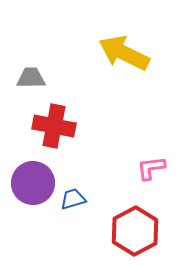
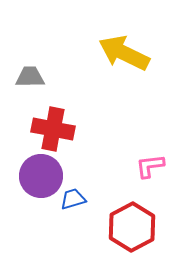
gray trapezoid: moved 1 px left, 1 px up
red cross: moved 1 px left, 3 px down
pink L-shape: moved 1 px left, 2 px up
purple circle: moved 8 px right, 7 px up
red hexagon: moved 3 px left, 4 px up
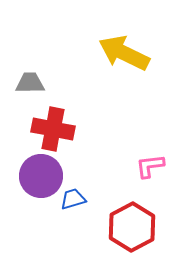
gray trapezoid: moved 6 px down
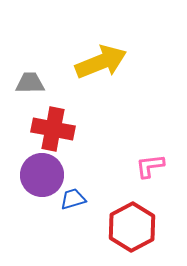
yellow arrow: moved 23 px left, 9 px down; rotated 132 degrees clockwise
purple circle: moved 1 px right, 1 px up
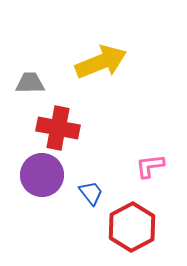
red cross: moved 5 px right, 1 px up
blue trapezoid: moved 18 px right, 6 px up; rotated 68 degrees clockwise
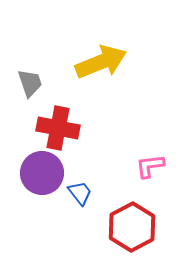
gray trapezoid: rotated 72 degrees clockwise
purple circle: moved 2 px up
blue trapezoid: moved 11 px left
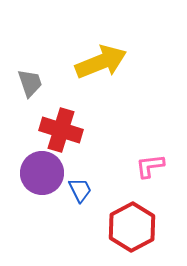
red cross: moved 3 px right, 2 px down; rotated 6 degrees clockwise
blue trapezoid: moved 3 px up; rotated 12 degrees clockwise
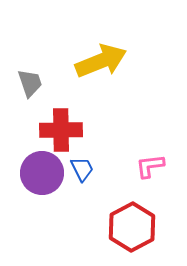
yellow arrow: moved 1 px up
red cross: rotated 18 degrees counterclockwise
blue trapezoid: moved 2 px right, 21 px up
